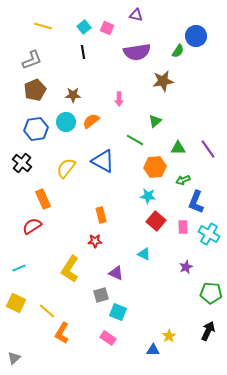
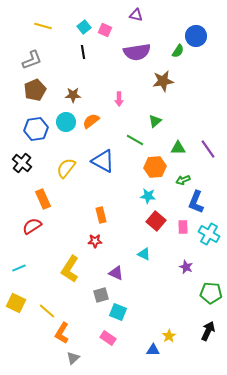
pink square at (107, 28): moved 2 px left, 2 px down
purple star at (186, 267): rotated 24 degrees counterclockwise
gray triangle at (14, 358): moved 59 px right
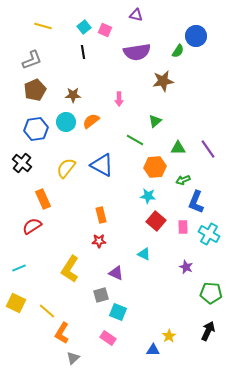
blue triangle at (103, 161): moved 1 px left, 4 px down
red star at (95, 241): moved 4 px right
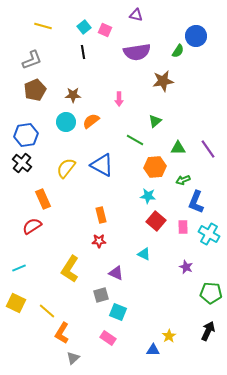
blue hexagon at (36, 129): moved 10 px left, 6 px down
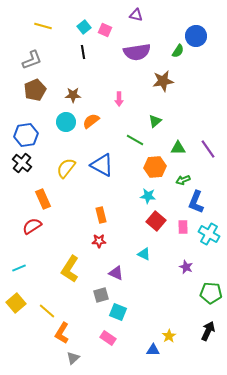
yellow square at (16, 303): rotated 24 degrees clockwise
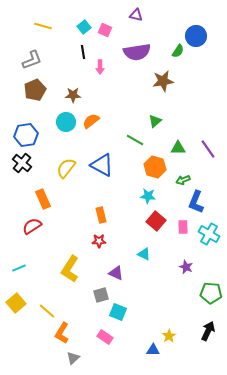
pink arrow at (119, 99): moved 19 px left, 32 px up
orange hexagon at (155, 167): rotated 20 degrees clockwise
pink rectangle at (108, 338): moved 3 px left, 1 px up
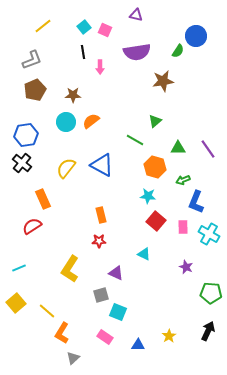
yellow line at (43, 26): rotated 54 degrees counterclockwise
blue triangle at (153, 350): moved 15 px left, 5 px up
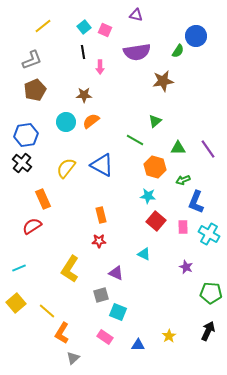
brown star at (73, 95): moved 11 px right
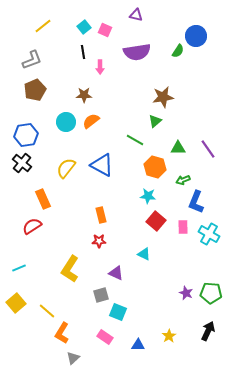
brown star at (163, 81): moved 16 px down
purple star at (186, 267): moved 26 px down
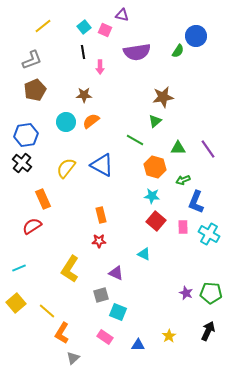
purple triangle at (136, 15): moved 14 px left
cyan star at (148, 196): moved 4 px right
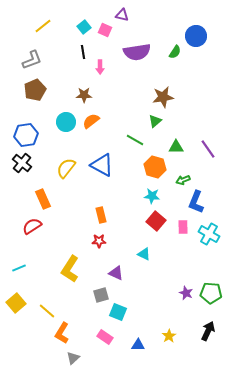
green semicircle at (178, 51): moved 3 px left, 1 px down
green triangle at (178, 148): moved 2 px left, 1 px up
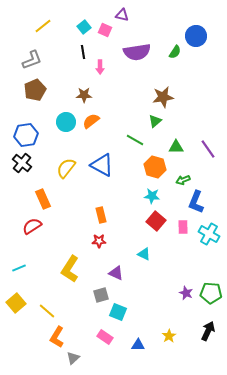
orange L-shape at (62, 333): moved 5 px left, 4 px down
